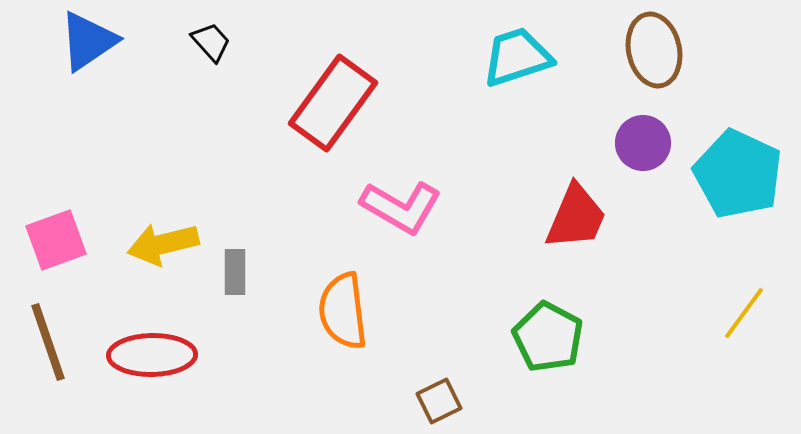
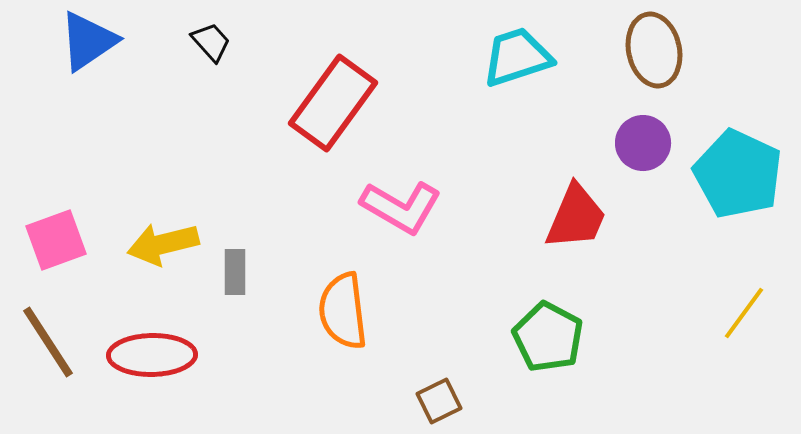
brown line: rotated 14 degrees counterclockwise
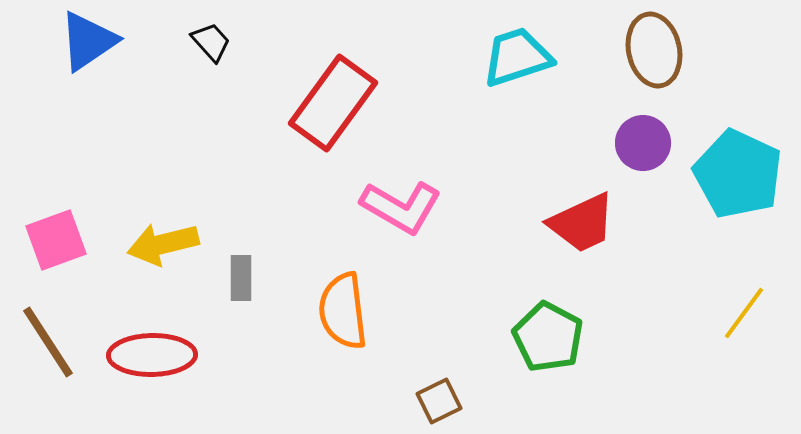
red trapezoid: moved 6 px right, 6 px down; rotated 42 degrees clockwise
gray rectangle: moved 6 px right, 6 px down
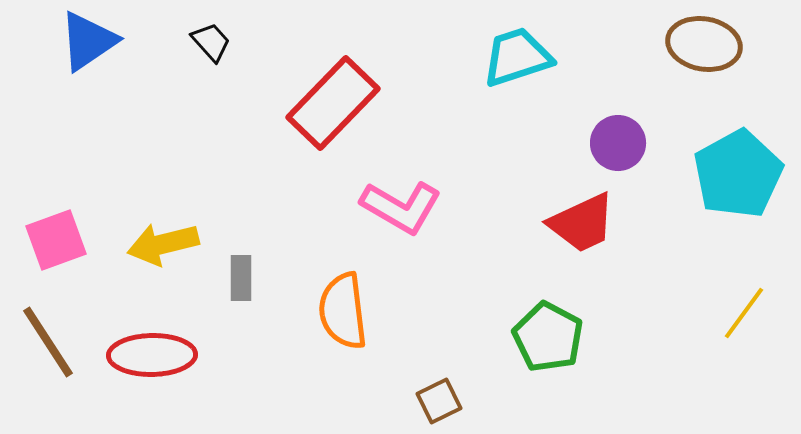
brown ellipse: moved 50 px right, 6 px up; rotated 68 degrees counterclockwise
red rectangle: rotated 8 degrees clockwise
purple circle: moved 25 px left
cyan pentagon: rotated 18 degrees clockwise
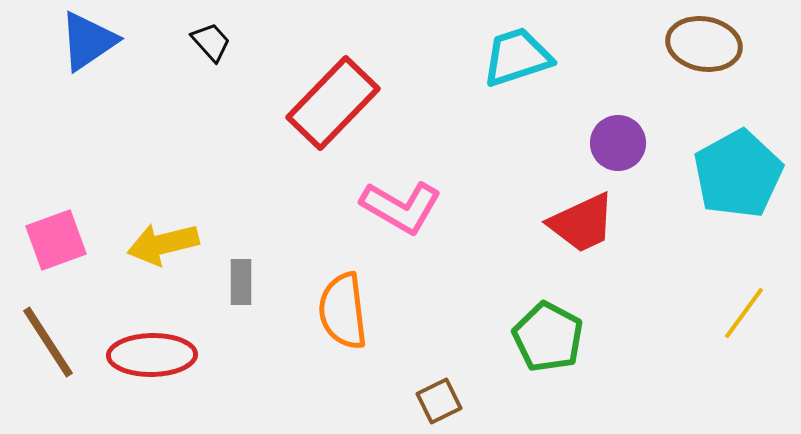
gray rectangle: moved 4 px down
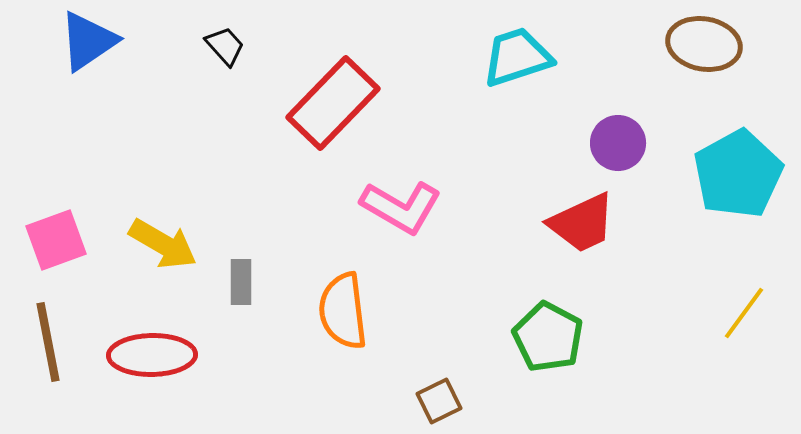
black trapezoid: moved 14 px right, 4 px down
yellow arrow: rotated 136 degrees counterclockwise
brown line: rotated 22 degrees clockwise
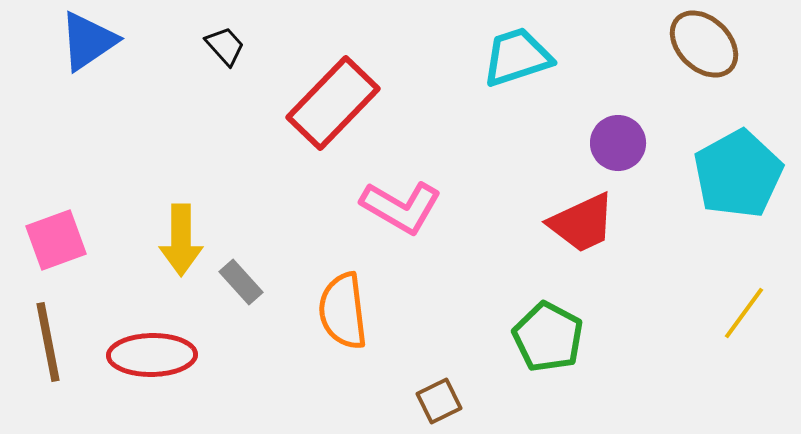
brown ellipse: rotated 34 degrees clockwise
yellow arrow: moved 18 px right, 4 px up; rotated 60 degrees clockwise
gray rectangle: rotated 42 degrees counterclockwise
